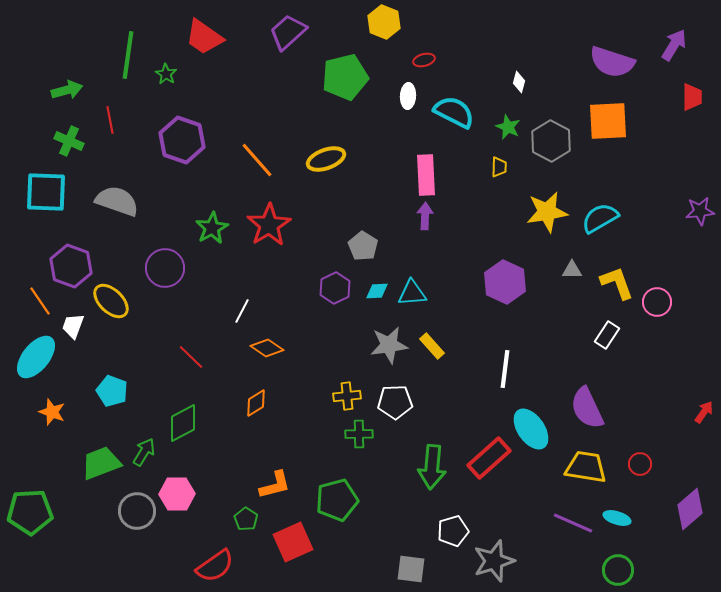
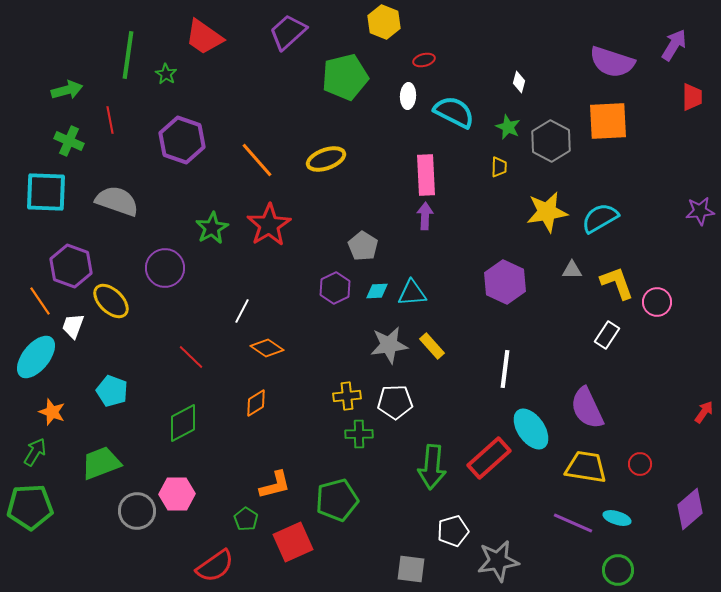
green arrow at (144, 452): moved 109 px left
green pentagon at (30, 512): moved 5 px up
gray star at (494, 561): moved 4 px right; rotated 9 degrees clockwise
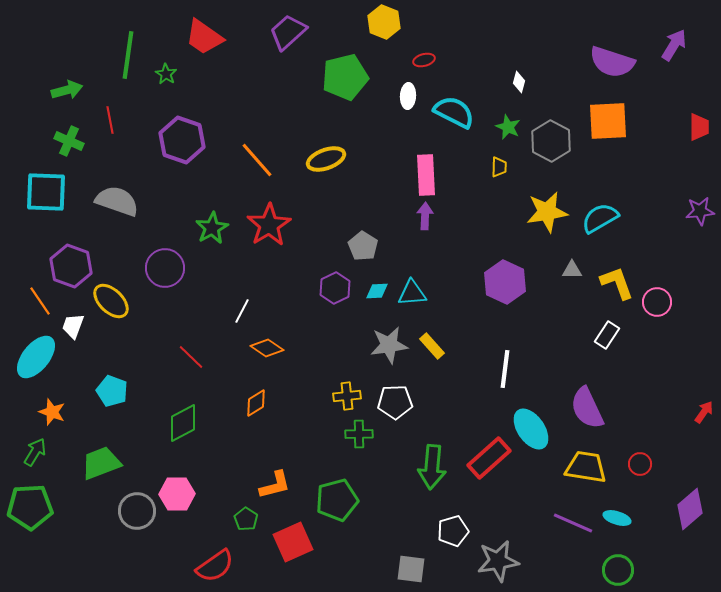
red trapezoid at (692, 97): moved 7 px right, 30 px down
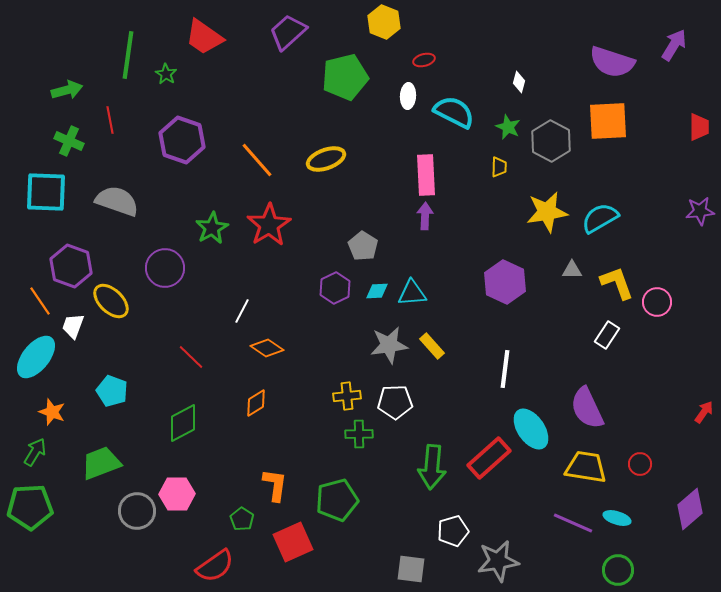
orange L-shape at (275, 485): rotated 68 degrees counterclockwise
green pentagon at (246, 519): moved 4 px left
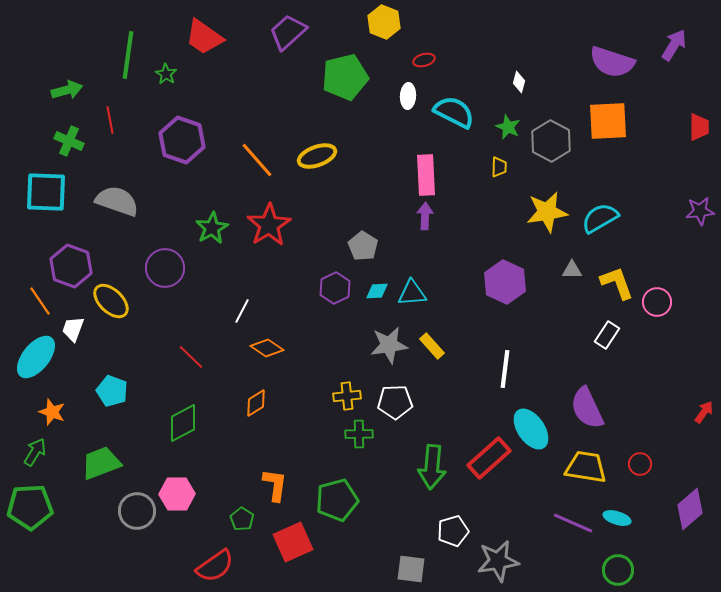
yellow ellipse at (326, 159): moved 9 px left, 3 px up
white trapezoid at (73, 326): moved 3 px down
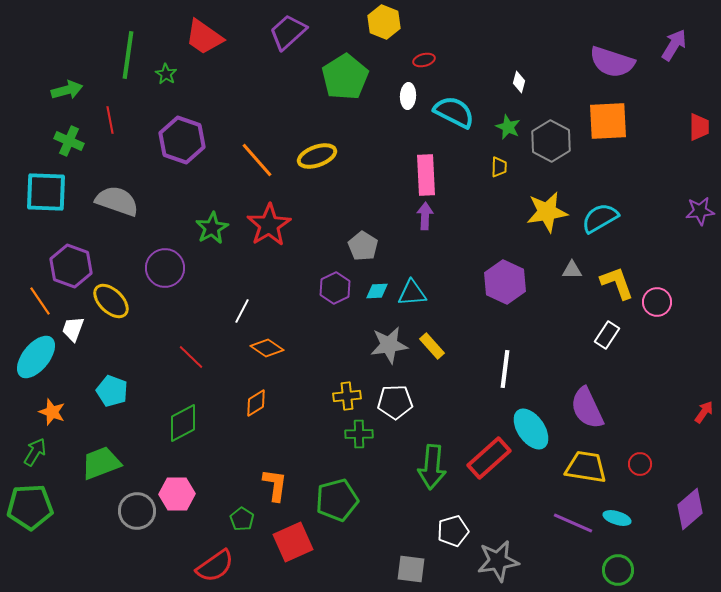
green pentagon at (345, 77): rotated 18 degrees counterclockwise
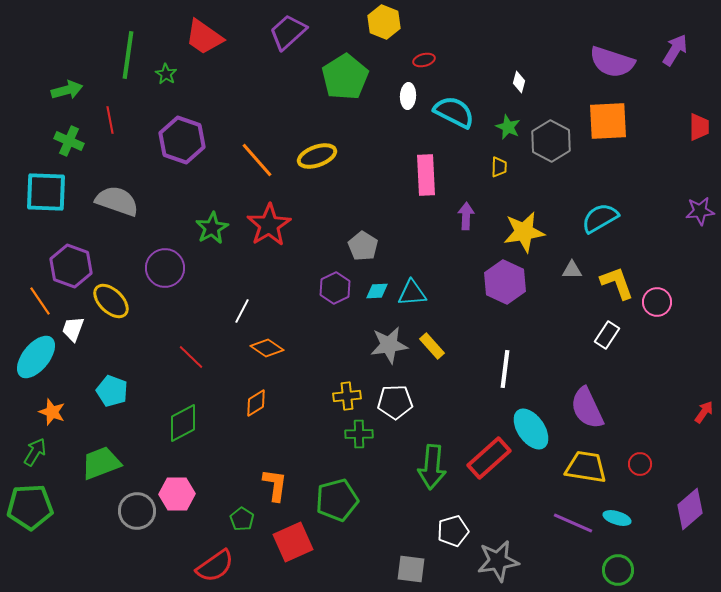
purple arrow at (674, 45): moved 1 px right, 5 px down
yellow star at (547, 212): moved 23 px left, 20 px down
purple arrow at (425, 216): moved 41 px right
